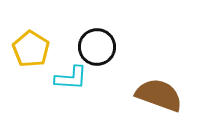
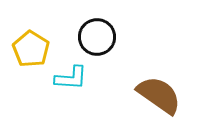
black circle: moved 10 px up
brown semicircle: rotated 15 degrees clockwise
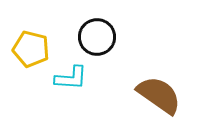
yellow pentagon: rotated 18 degrees counterclockwise
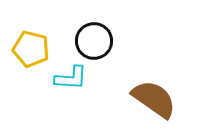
black circle: moved 3 px left, 4 px down
brown semicircle: moved 5 px left, 4 px down
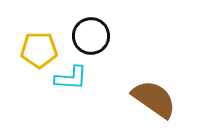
black circle: moved 3 px left, 5 px up
yellow pentagon: moved 8 px right, 1 px down; rotated 15 degrees counterclockwise
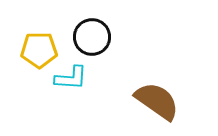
black circle: moved 1 px right, 1 px down
brown semicircle: moved 3 px right, 2 px down
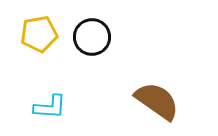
yellow pentagon: moved 16 px up; rotated 9 degrees counterclockwise
cyan L-shape: moved 21 px left, 29 px down
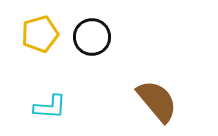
yellow pentagon: moved 1 px right; rotated 6 degrees counterclockwise
brown semicircle: rotated 15 degrees clockwise
